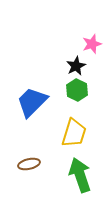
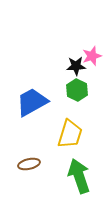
pink star: moved 12 px down
black star: rotated 24 degrees clockwise
blue trapezoid: rotated 16 degrees clockwise
yellow trapezoid: moved 4 px left, 1 px down
green arrow: moved 1 px left, 1 px down
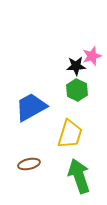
blue trapezoid: moved 1 px left, 5 px down
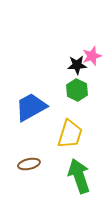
black star: moved 1 px right, 1 px up
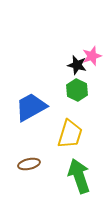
black star: rotated 18 degrees clockwise
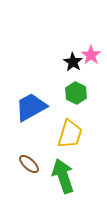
pink star: moved 1 px left, 1 px up; rotated 18 degrees counterclockwise
black star: moved 4 px left, 3 px up; rotated 18 degrees clockwise
green hexagon: moved 1 px left, 3 px down
brown ellipse: rotated 55 degrees clockwise
green arrow: moved 16 px left
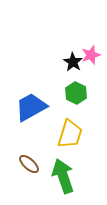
pink star: rotated 18 degrees clockwise
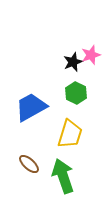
black star: rotated 18 degrees clockwise
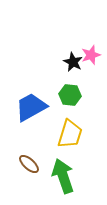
black star: rotated 24 degrees counterclockwise
green hexagon: moved 6 px left, 2 px down; rotated 20 degrees counterclockwise
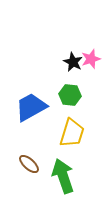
pink star: moved 4 px down
yellow trapezoid: moved 2 px right, 1 px up
